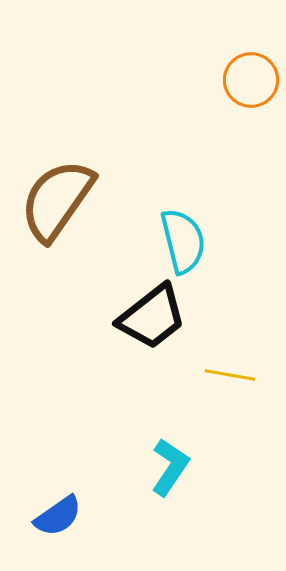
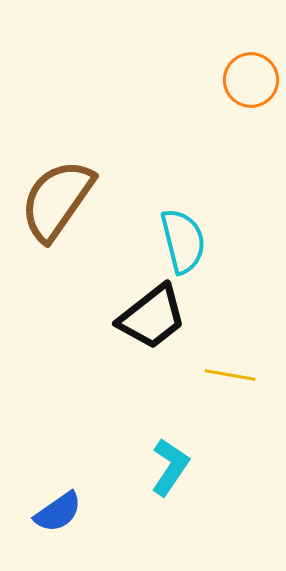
blue semicircle: moved 4 px up
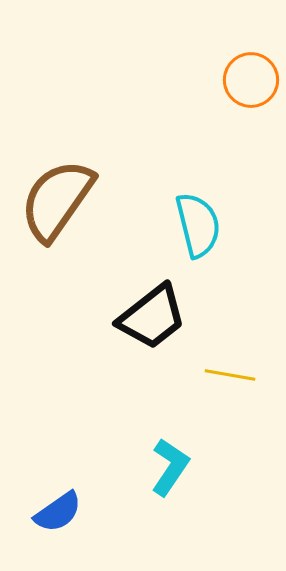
cyan semicircle: moved 15 px right, 16 px up
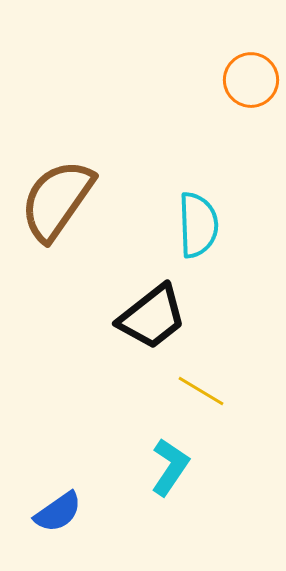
cyan semicircle: rotated 12 degrees clockwise
yellow line: moved 29 px left, 16 px down; rotated 21 degrees clockwise
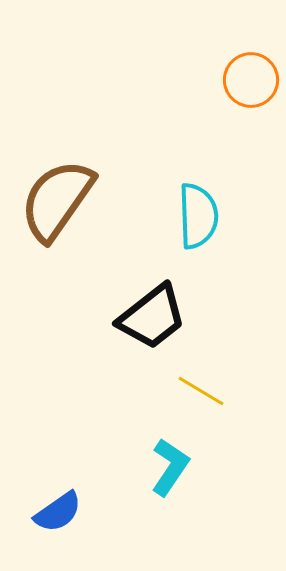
cyan semicircle: moved 9 px up
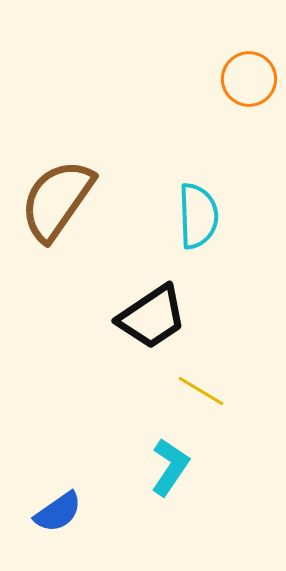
orange circle: moved 2 px left, 1 px up
black trapezoid: rotated 4 degrees clockwise
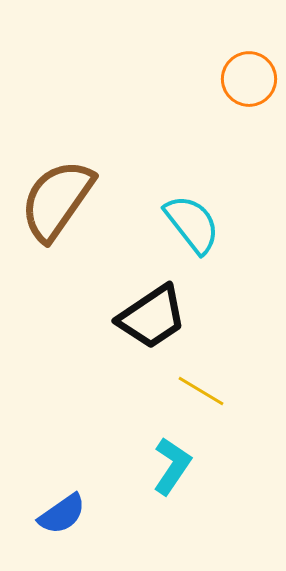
cyan semicircle: moved 6 px left, 8 px down; rotated 36 degrees counterclockwise
cyan L-shape: moved 2 px right, 1 px up
blue semicircle: moved 4 px right, 2 px down
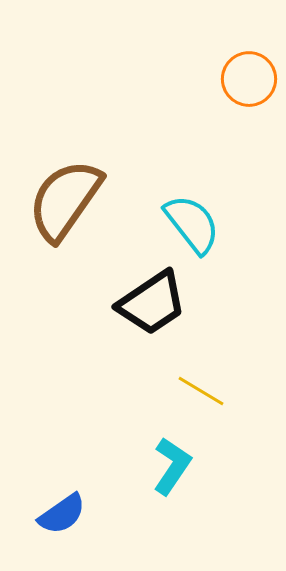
brown semicircle: moved 8 px right
black trapezoid: moved 14 px up
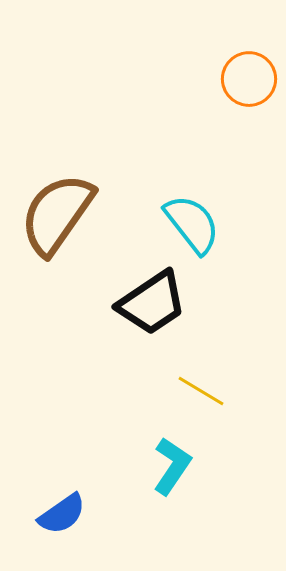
brown semicircle: moved 8 px left, 14 px down
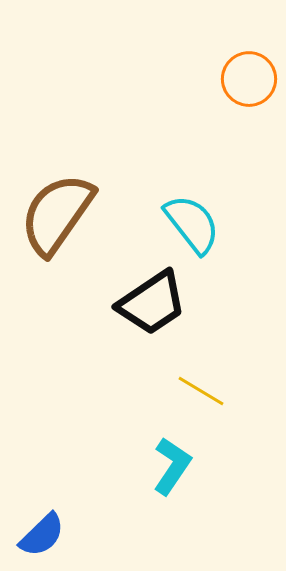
blue semicircle: moved 20 px left, 21 px down; rotated 9 degrees counterclockwise
